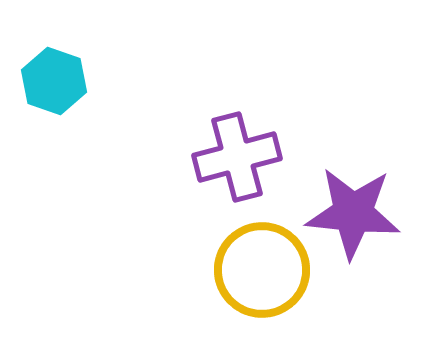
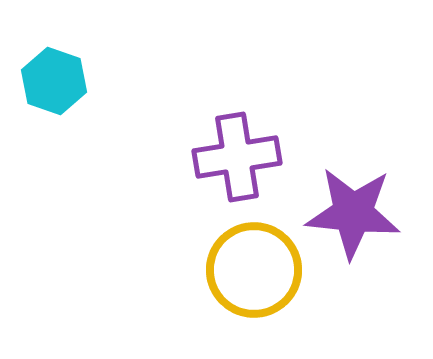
purple cross: rotated 6 degrees clockwise
yellow circle: moved 8 px left
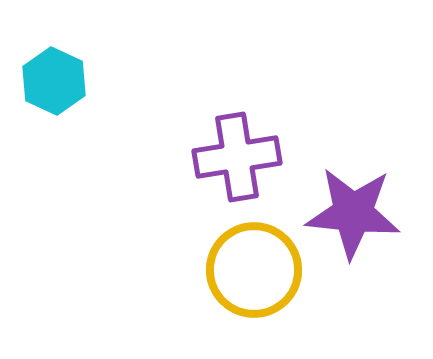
cyan hexagon: rotated 6 degrees clockwise
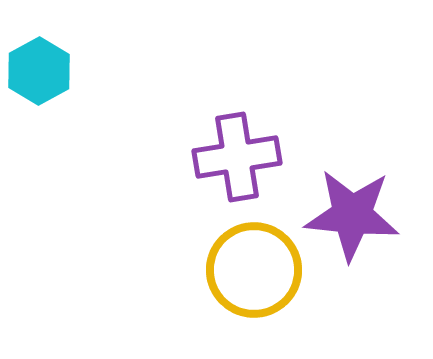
cyan hexagon: moved 15 px left, 10 px up; rotated 6 degrees clockwise
purple star: moved 1 px left, 2 px down
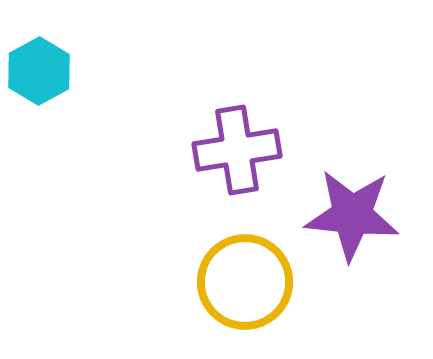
purple cross: moved 7 px up
yellow circle: moved 9 px left, 12 px down
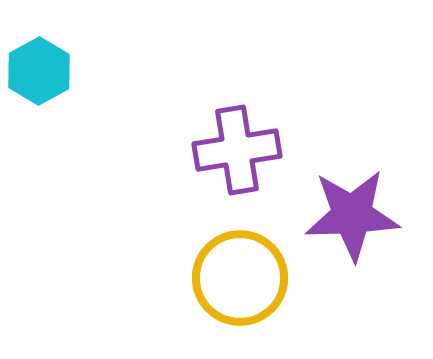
purple star: rotated 8 degrees counterclockwise
yellow circle: moved 5 px left, 4 px up
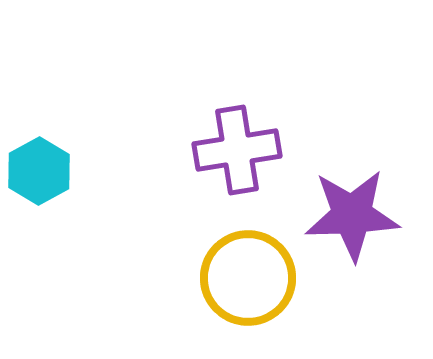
cyan hexagon: moved 100 px down
yellow circle: moved 8 px right
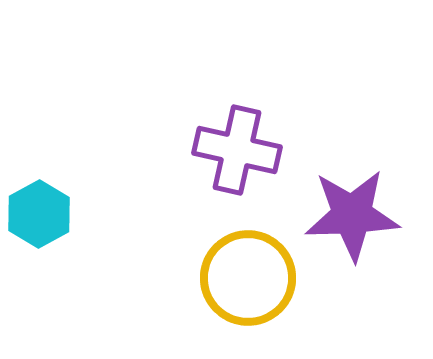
purple cross: rotated 22 degrees clockwise
cyan hexagon: moved 43 px down
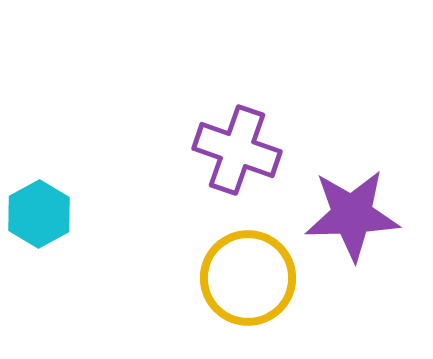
purple cross: rotated 6 degrees clockwise
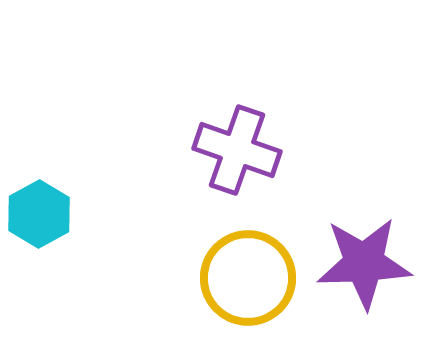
purple star: moved 12 px right, 48 px down
